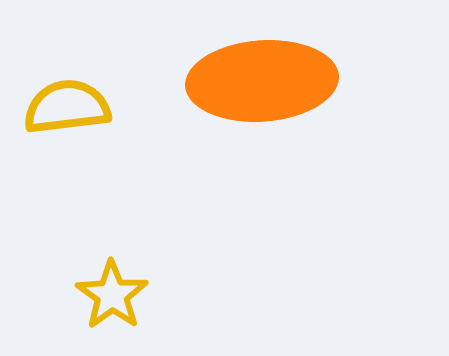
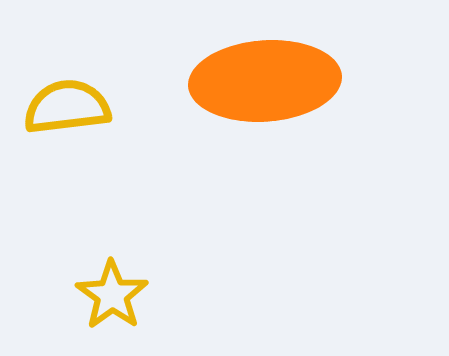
orange ellipse: moved 3 px right
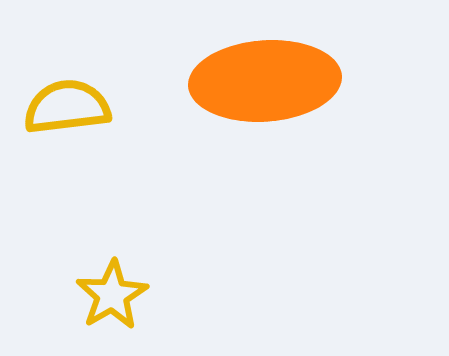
yellow star: rotated 6 degrees clockwise
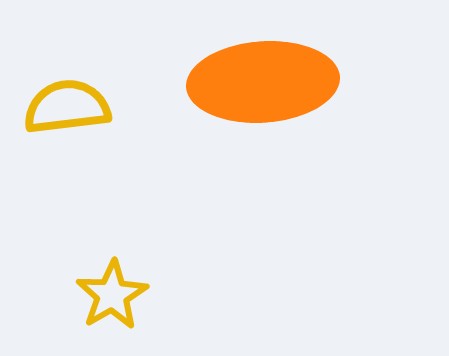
orange ellipse: moved 2 px left, 1 px down
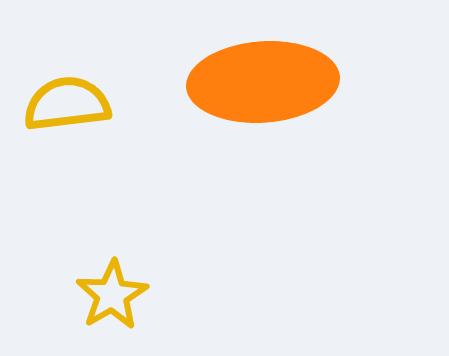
yellow semicircle: moved 3 px up
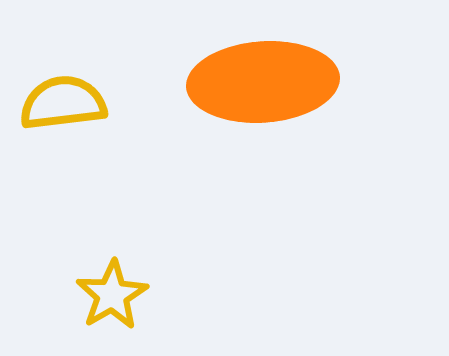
yellow semicircle: moved 4 px left, 1 px up
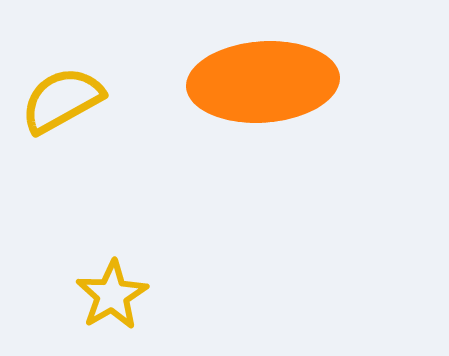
yellow semicircle: moved 1 px left, 3 px up; rotated 22 degrees counterclockwise
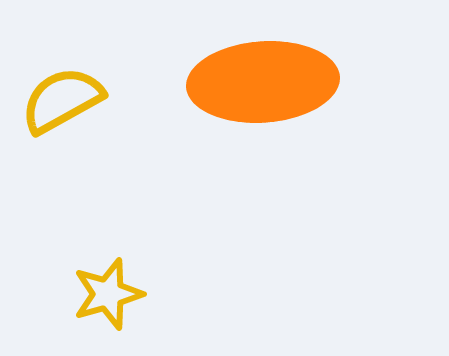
yellow star: moved 4 px left, 1 px up; rotated 14 degrees clockwise
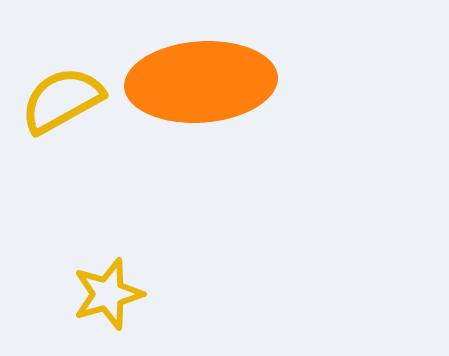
orange ellipse: moved 62 px left
